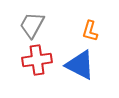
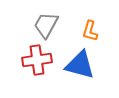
gray trapezoid: moved 14 px right
blue triangle: rotated 12 degrees counterclockwise
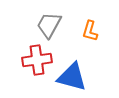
gray trapezoid: moved 3 px right
blue triangle: moved 8 px left, 12 px down
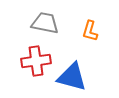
gray trapezoid: moved 4 px left, 2 px up; rotated 72 degrees clockwise
red cross: moved 1 px left, 1 px down
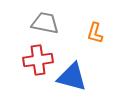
orange L-shape: moved 5 px right, 2 px down
red cross: moved 2 px right, 1 px up
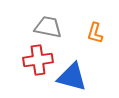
gray trapezoid: moved 3 px right, 4 px down
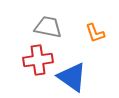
orange L-shape: rotated 35 degrees counterclockwise
blue triangle: rotated 20 degrees clockwise
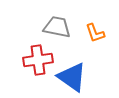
gray trapezoid: moved 9 px right
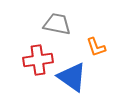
gray trapezoid: moved 3 px up
orange L-shape: moved 1 px right, 14 px down
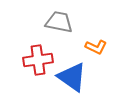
gray trapezoid: moved 2 px right, 2 px up
orange L-shape: rotated 45 degrees counterclockwise
